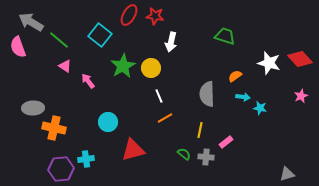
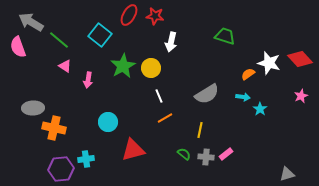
orange semicircle: moved 13 px right, 2 px up
pink arrow: moved 1 px up; rotated 133 degrees counterclockwise
gray semicircle: rotated 120 degrees counterclockwise
cyan star: moved 1 px down; rotated 24 degrees clockwise
pink rectangle: moved 12 px down
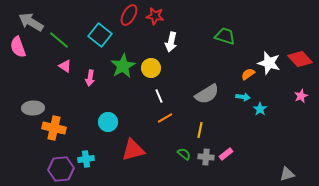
pink arrow: moved 2 px right, 2 px up
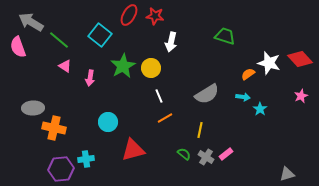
gray cross: rotated 28 degrees clockwise
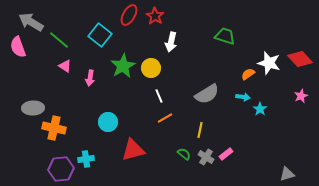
red star: rotated 24 degrees clockwise
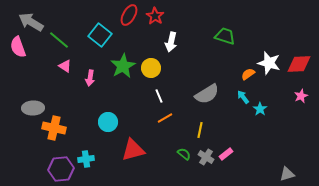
red diamond: moved 1 px left, 5 px down; rotated 50 degrees counterclockwise
cyan arrow: rotated 136 degrees counterclockwise
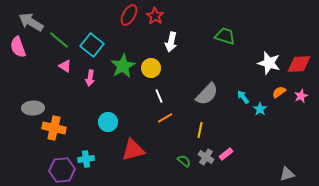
cyan square: moved 8 px left, 10 px down
orange semicircle: moved 31 px right, 18 px down
gray semicircle: rotated 15 degrees counterclockwise
green semicircle: moved 7 px down
purple hexagon: moved 1 px right, 1 px down
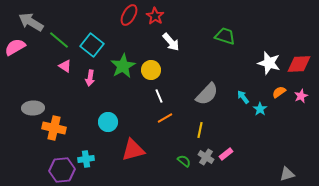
white arrow: rotated 54 degrees counterclockwise
pink semicircle: moved 3 px left; rotated 80 degrees clockwise
yellow circle: moved 2 px down
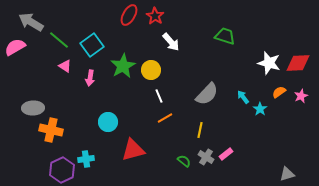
cyan square: rotated 15 degrees clockwise
red diamond: moved 1 px left, 1 px up
orange cross: moved 3 px left, 2 px down
purple hexagon: rotated 20 degrees counterclockwise
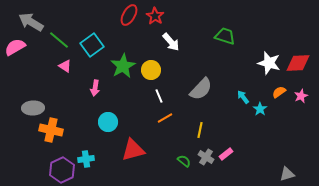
pink arrow: moved 5 px right, 10 px down
gray semicircle: moved 6 px left, 5 px up
